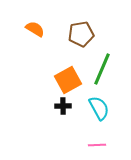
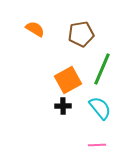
cyan semicircle: moved 1 px right; rotated 10 degrees counterclockwise
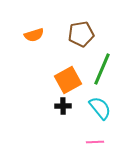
orange semicircle: moved 1 px left, 6 px down; rotated 132 degrees clockwise
pink line: moved 2 px left, 3 px up
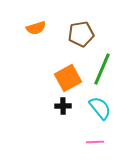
orange semicircle: moved 2 px right, 7 px up
orange square: moved 2 px up
